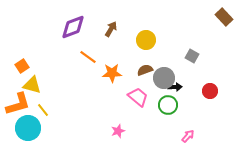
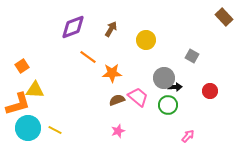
brown semicircle: moved 28 px left, 30 px down
yellow triangle: moved 3 px right, 5 px down; rotated 12 degrees counterclockwise
yellow line: moved 12 px right, 20 px down; rotated 24 degrees counterclockwise
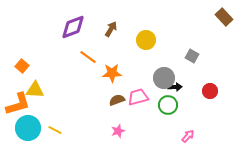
orange square: rotated 16 degrees counterclockwise
pink trapezoid: rotated 55 degrees counterclockwise
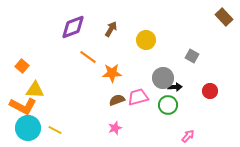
gray circle: moved 1 px left
orange L-shape: moved 5 px right, 2 px down; rotated 44 degrees clockwise
pink star: moved 3 px left, 3 px up
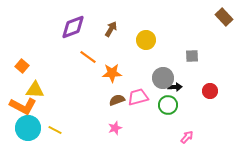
gray square: rotated 32 degrees counterclockwise
pink arrow: moved 1 px left, 1 px down
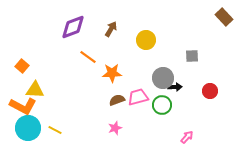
green circle: moved 6 px left
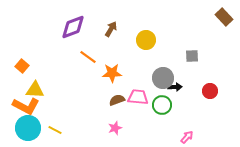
pink trapezoid: rotated 20 degrees clockwise
orange L-shape: moved 3 px right
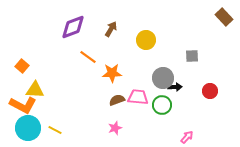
orange L-shape: moved 3 px left, 1 px up
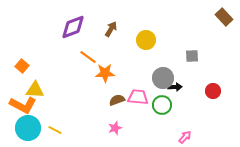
orange star: moved 7 px left
red circle: moved 3 px right
pink arrow: moved 2 px left
